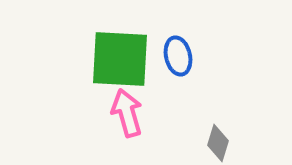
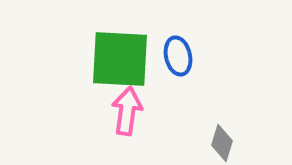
pink arrow: moved 2 px up; rotated 24 degrees clockwise
gray diamond: moved 4 px right
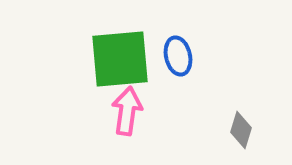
green square: rotated 8 degrees counterclockwise
gray diamond: moved 19 px right, 13 px up
